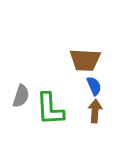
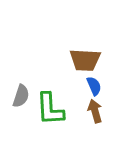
brown arrow: rotated 20 degrees counterclockwise
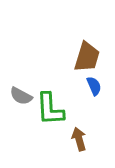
brown trapezoid: moved 2 px right, 3 px up; rotated 76 degrees counterclockwise
gray semicircle: rotated 100 degrees clockwise
brown arrow: moved 16 px left, 28 px down
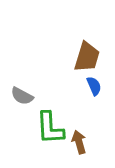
gray semicircle: moved 1 px right
green L-shape: moved 19 px down
brown arrow: moved 3 px down
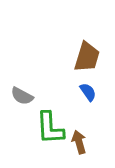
blue semicircle: moved 6 px left, 6 px down; rotated 12 degrees counterclockwise
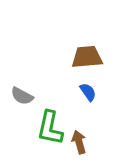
brown trapezoid: rotated 112 degrees counterclockwise
green L-shape: rotated 15 degrees clockwise
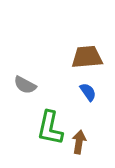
gray semicircle: moved 3 px right, 11 px up
brown arrow: rotated 25 degrees clockwise
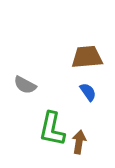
green L-shape: moved 2 px right, 1 px down
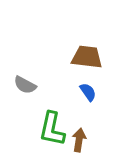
brown trapezoid: rotated 12 degrees clockwise
brown arrow: moved 2 px up
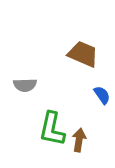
brown trapezoid: moved 4 px left, 3 px up; rotated 16 degrees clockwise
gray semicircle: rotated 30 degrees counterclockwise
blue semicircle: moved 14 px right, 3 px down
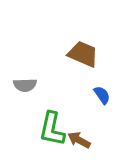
brown arrow: rotated 70 degrees counterclockwise
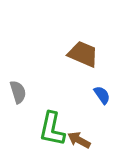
gray semicircle: moved 7 px left, 7 px down; rotated 105 degrees counterclockwise
